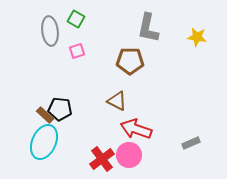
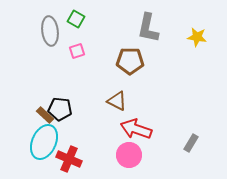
gray rectangle: rotated 36 degrees counterclockwise
red cross: moved 33 px left; rotated 30 degrees counterclockwise
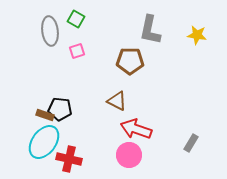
gray L-shape: moved 2 px right, 2 px down
yellow star: moved 2 px up
brown rectangle: rotated 24 degrees counterclockwise
cyan ellipse: rotated 12 degrees clockwise
red cross: rotated 10 degrees counterclockwise
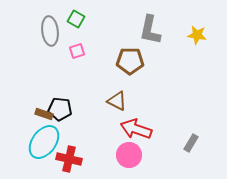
brown rectangle: moved 1 px left, 1 px up
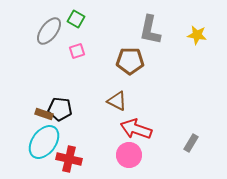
gray ellipse: moved 1 px left; rotated 44 degrees clockwise
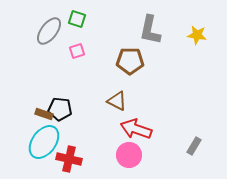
green square: moved 1 px right; rotated 12 degrees counterclockwise
gray rectangle: moved 3 px right, 3 px down
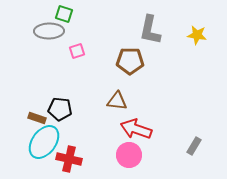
green square: moved 13 px left, 5 px up
gray ellipse: rotated 52 degrees clockwise
brown triangle: rotated 20 degrees counterclockwise
brown rectangle: moved 7 px left, 4 px down
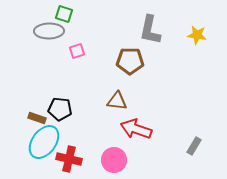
pink circle: moved 15 px left, 5 px down
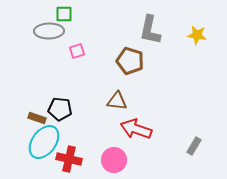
green square: rotated 18 degrees counterclockwise
brown pentagon: rotated 16 degrees clockwise
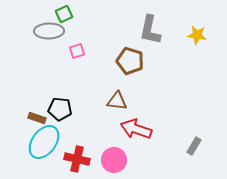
green square: rotated 24 degrees counterclockwise
red cross: moved 8 px right
